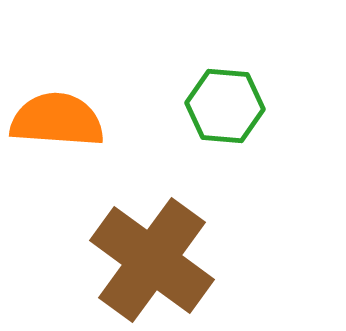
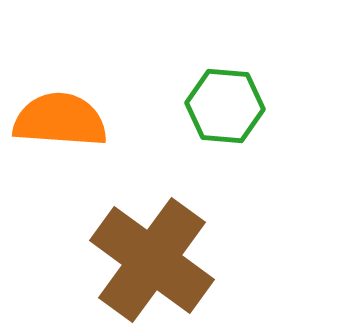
orange semicircle: moved 3 px right
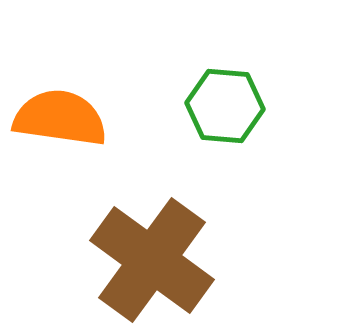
orange semicircle: moved 2 px up; rotated 4 degrees clockwise
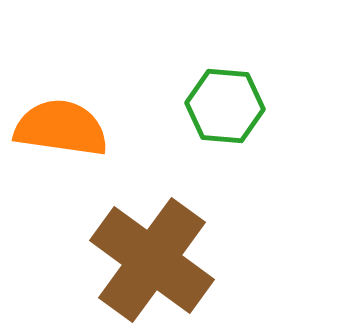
orange semicircle: moved 1 px right, 10 px down
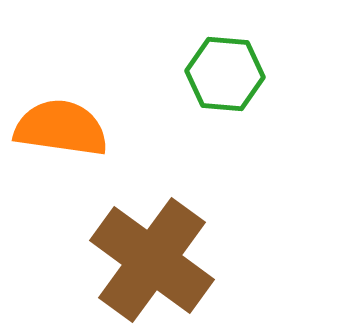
green hexagon: moved 32 px up
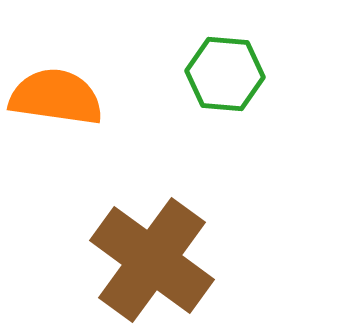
orange semicircle: moved 5 px left, 31 px up
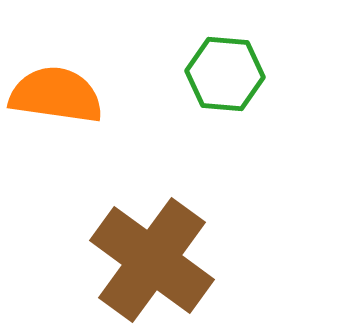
orange semicircle: moved 2 px up
